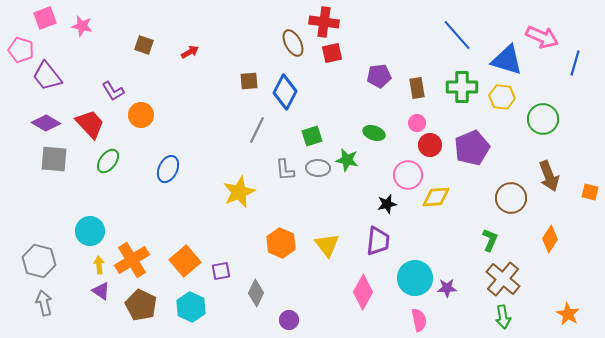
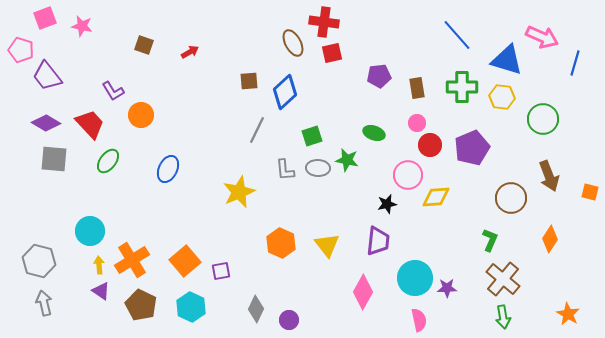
blue diamond at (285, 92): rotated 20 degrees clockwise
gray diamond at (256, 293): moved 16 px down
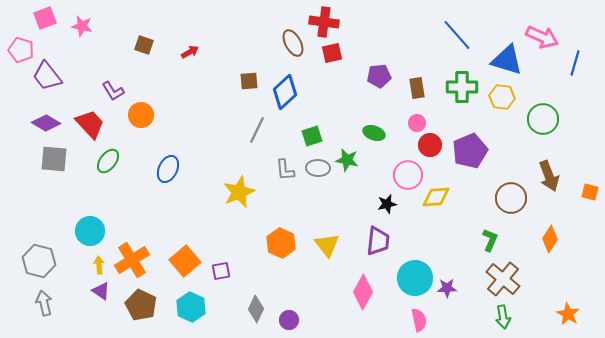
purple pentagon at (472, 148): moved 2 px left, 3 px down
